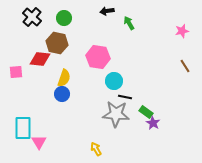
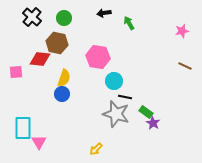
black arrow: moved 3 px left, 2 px down
brown line: rotated 32 degrees counterclockwise
gray star: rotated 12 degrees clockwise
yellow arrow: rotated 104 degrees counterclockwise
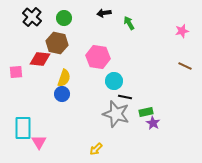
green rectangle: rotated 48 degrees counterclockwise
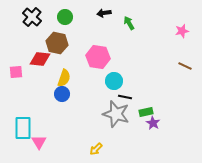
green circle: moved 1 px right, 1 px up
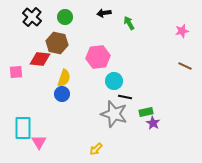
pink hexagon: rotated 15 degrees counterclockwise
gray star: moved 2 px left
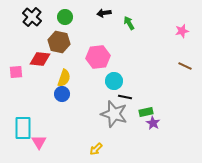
brown hexagon: moved 2 px right, 1 px up
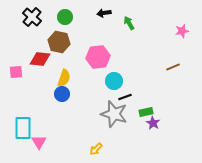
brown line: moved 12 px left, 1 px down; rotated 48 degrees counterclockwise
black line: rotated 32 degrees counterclockwise
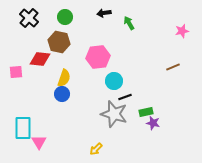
black cross: moved 3 px left, 1 px down
purple star: rotated 16 degrees counterclockwise
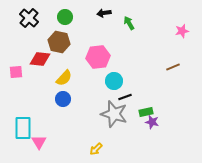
yellow semicircle: rotated 24 degrees clockwise
blue circle: moved 1 px right, 5 px down
purple star: moved 1 px left, 1 px up
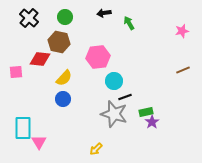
brown line: moved 10 px right, 3 px down
purple star: rotated 24 degrees clockwise
